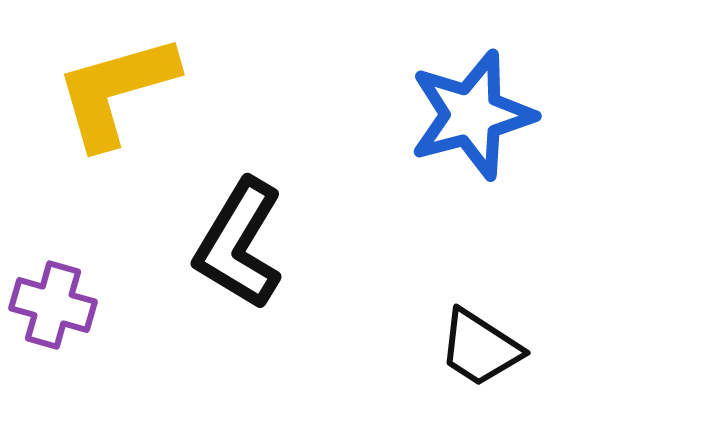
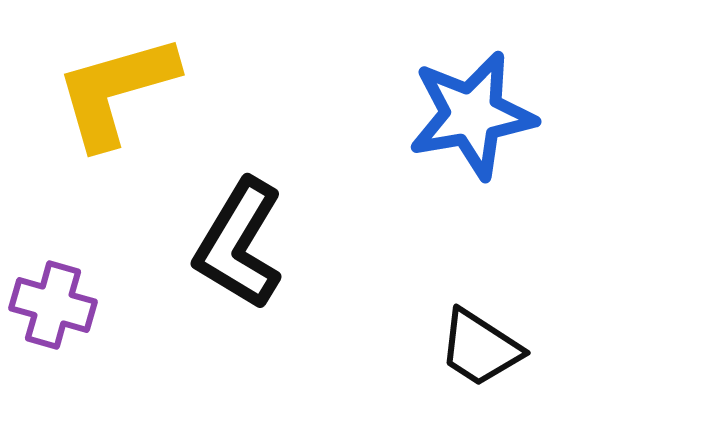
blue star: rotated 5 degrees clockwise
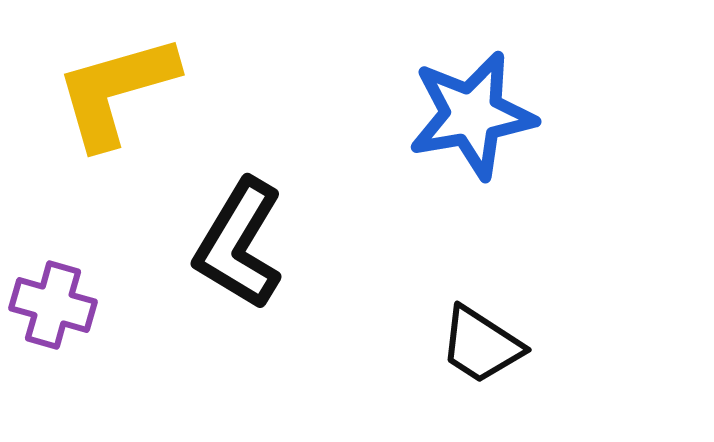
black trapezoid: moved 1 px right, 3 px up
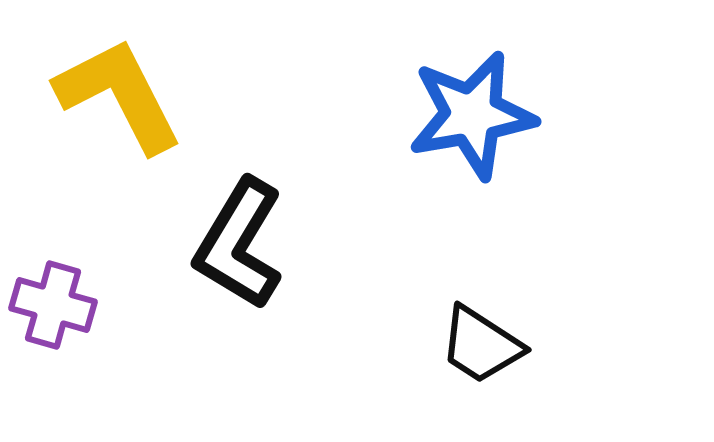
yellow L-shape: moved 3 px right, 4 px down; rotated 79 degrees clockwise
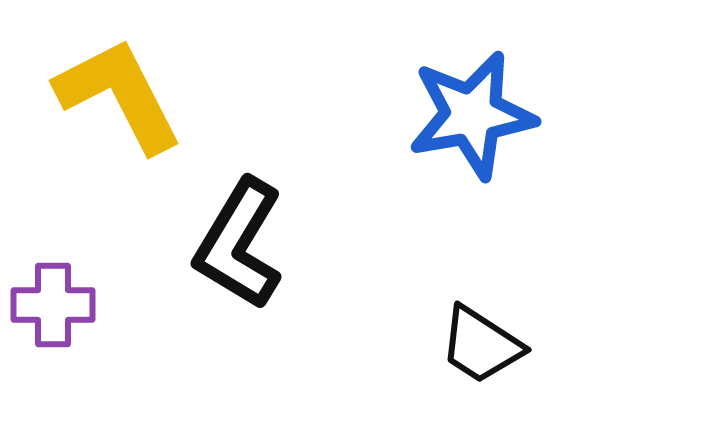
purple cross: rotated 16 degrees counterclockwise
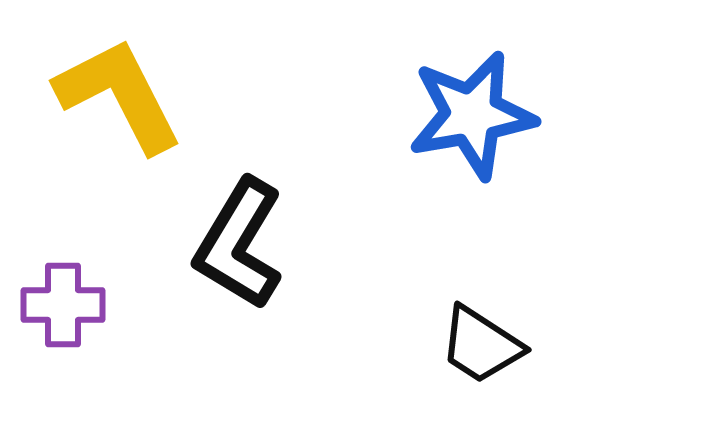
purple cross: moved 10 px right
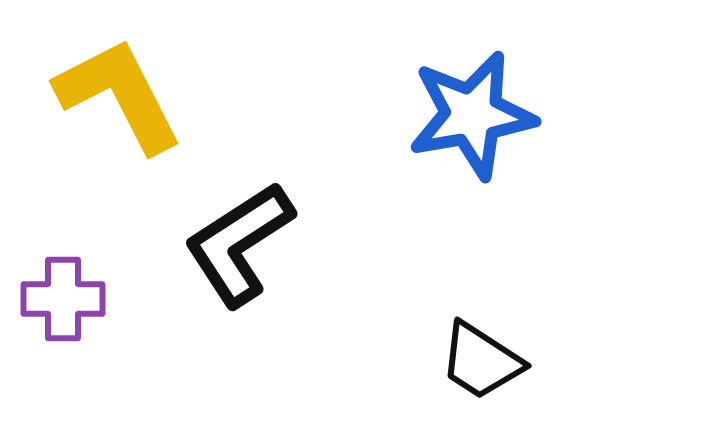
black L-shape: rotated 26 degrees clockwise
purple cross: moved 6 px up
black trapezoid: moved 16 px down
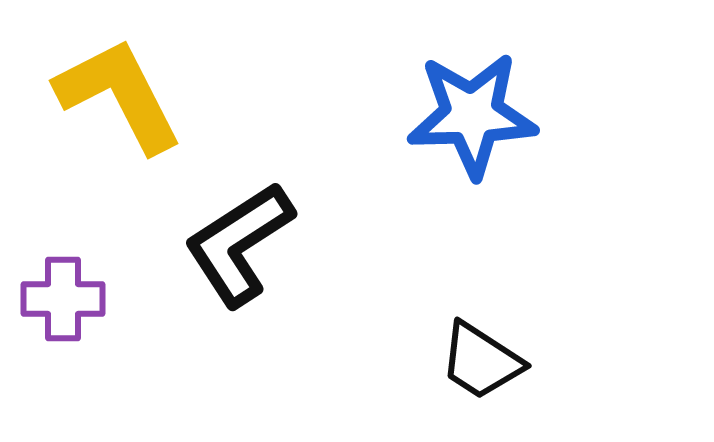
blue star: rotated 8 degrees clockwise
